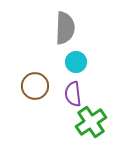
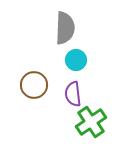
cyan circle: moved 2 px up
brown circle: moved 1 px left, 1 px up
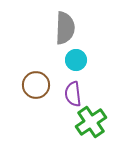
brown circle: moved 2 px right
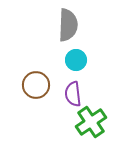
gray semicircle: moved 3 px right, 3 px up
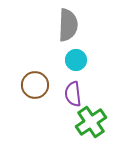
brown circle: moved 1 px left
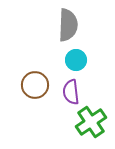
purple semicircle: moved 2 px left, 2 px up
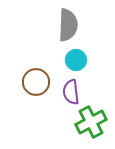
brown circle: moved 1 px right, 3 px up
green cross: rotated 8 degrees clockwise
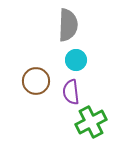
brown circle: moved 1 px up
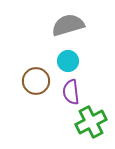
gray semicircle: rotated 108 degrees counterclockwise
cyan circle: moved 8 px left, 1 px down
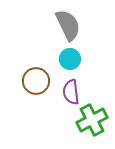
gray semicircle: rotated 80 degrees clockwise
cyan circle: moved 2 px right, 2 px up
green cross: moved 1 px right, 2 px up
